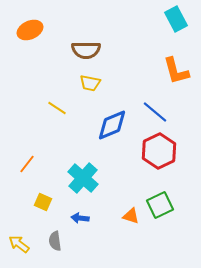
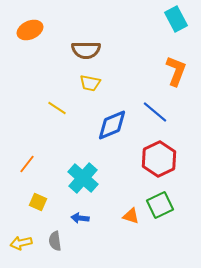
orange L-shape: rotated 144 degrees counterclockwise
red hexagon: moved 8 px down
yellow square: moved 5 px left
yellow arrow: moved 2 px right, 1 px up; rotated 50 degrees counterclockwise
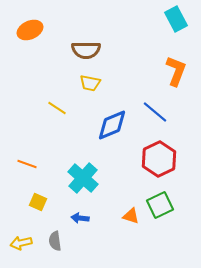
orange line: rotated 72 degrees clockwise
